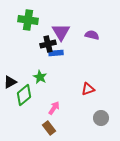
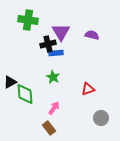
green star: moved 13 px right
green diamond: moved 1 px right, 1 px up; rotated 55 degrees counterclockwise
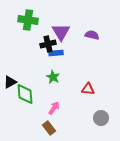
red triangle: rotated 24 degrees clockwise
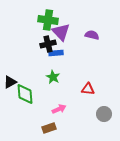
green cross: moved 20 px right
purple triangle: rotated 12 degrees counterclockwise
pink arrow: moved 5 px right, 1 px down; rotated 32 degrees clockwise
gray circle: moved 3 px right, 4 px up
brown rectangle: rotated 72 degrees counterclockwise
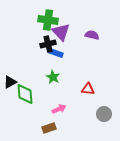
blue rectangle: rotated 24 degrees clockwise
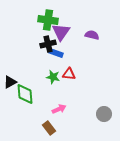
purple triangle: rotated 18 degrees clockwise
green star: rotated 16 degrees counterclockwise
red triangle: moved 19 px left, 15 px up
brown rectangle: rotated 72 degrees clockwise
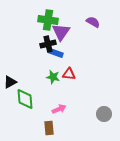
purple semicircle: moved 1 px right, 13 px up; rotated 16 degrees clockwise
green diamond: moved 5 px down
brown rectangle: rotated 32 degrees clockwise
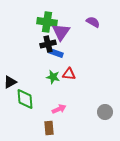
green cross: moved 1 px left, 2 px down
gray circle: moved 1 px right, 2 px up
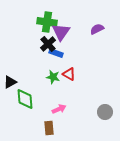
purple semicircle: moved 4 px right, 7 px down; rotated 56 degrees counterclockwise
black cross: rotated 28 degrees counterclockwise
red triangle: rotated 24 degrees clockwise
